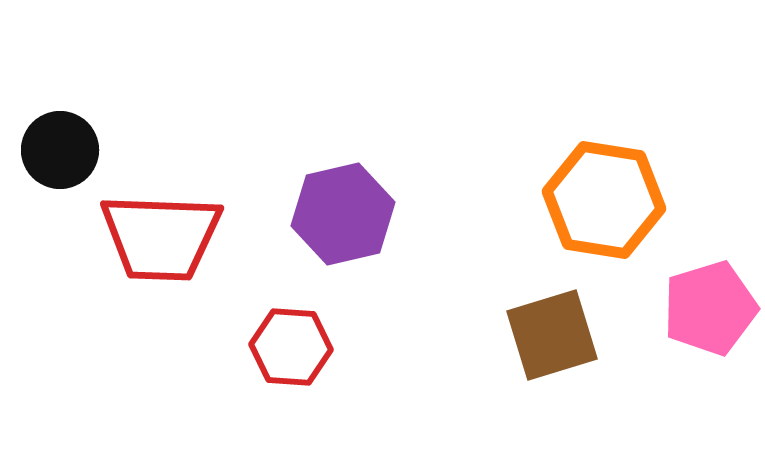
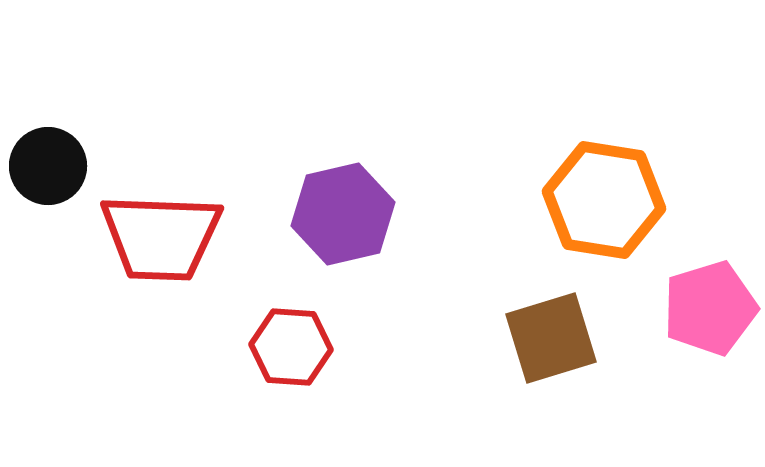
black circle: moved 12 px left, 16 px down
brown square: moved 1 px left, 3 px down
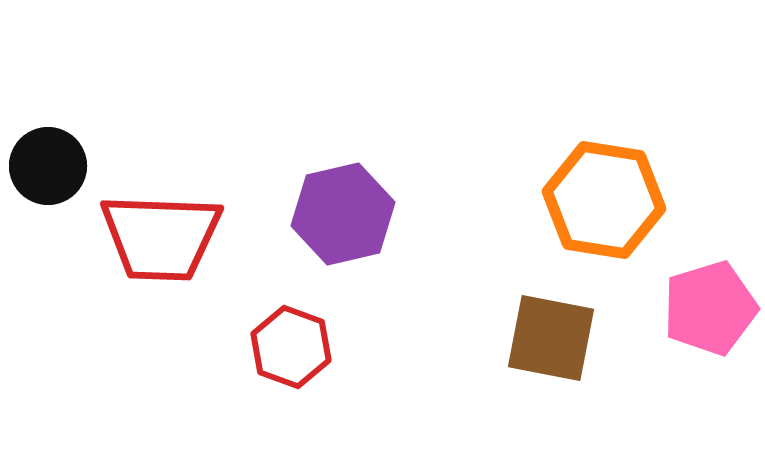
brown square: rotated 28 degrees clockwise
red hexagon: rotated 16 degrees clockwise
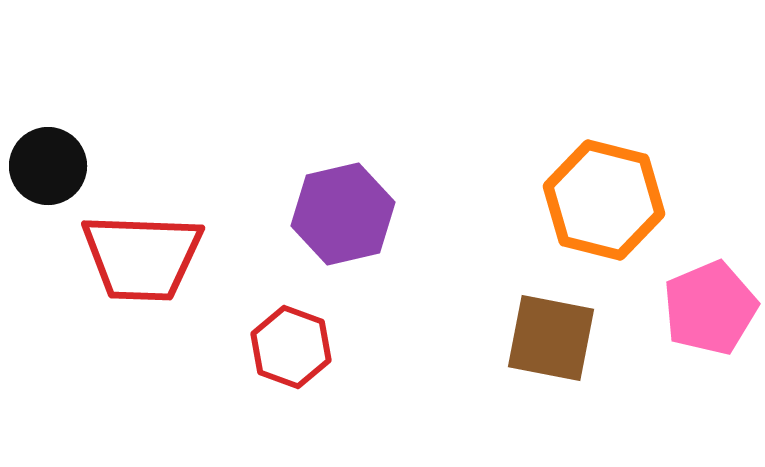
orange hexagon: rotated 5 degrees clockwise
red trapezoid: moved 19 px left, 20 px down
pink pentagon: rotated 6 degrees counterclockwise
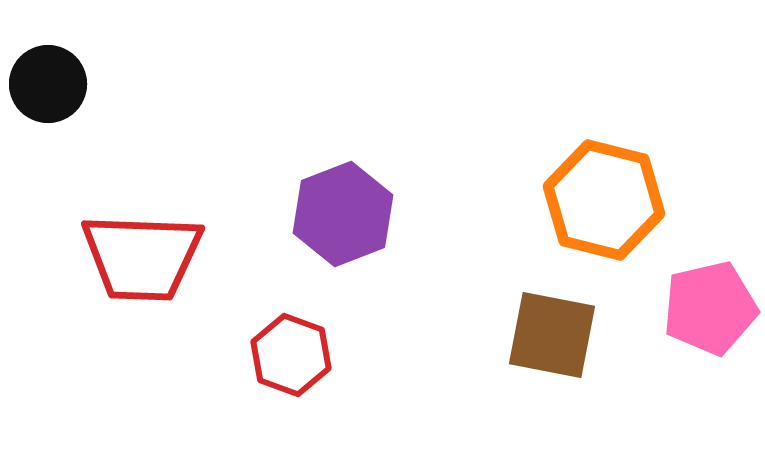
black circle: moved 82 px up
purple hexagon: rotated 8 degrees counterclockwise
pink pentagon: rotated 10 degrees clockwise
brown square: moved 1 px right, 3 px up
red hexagon: moved 8 px down
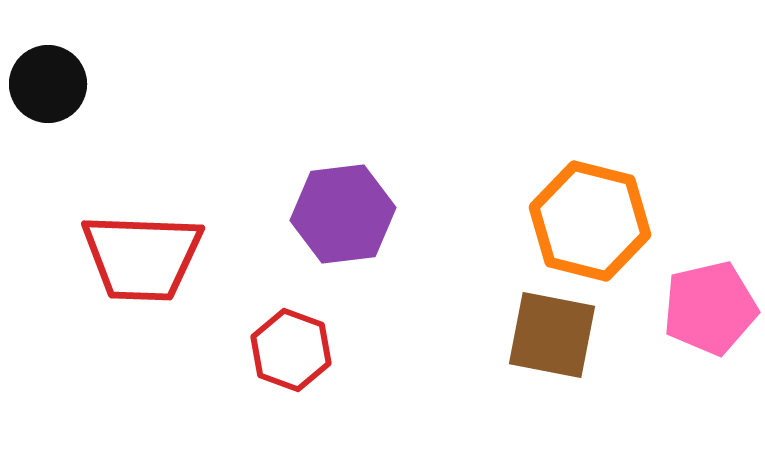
orange hexagon: moved 14 px left, 21 px down
purple hexagon: rotated 14 degrees clockwise
red hexagon: moved 5 px up
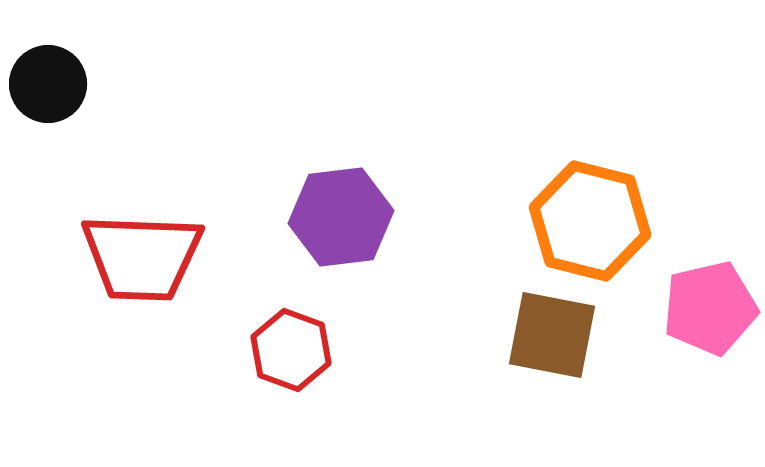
purple hexagon: moved 2 px left, 3 px down
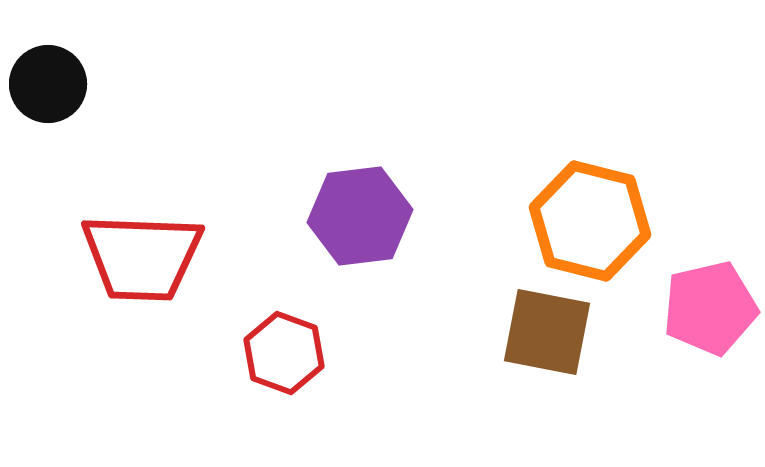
purple hexagon: moved 19 px right, 1 px up
brown square: moved 5 px left, 3 px up
red hexagon: moved 7 px left, 3 px down
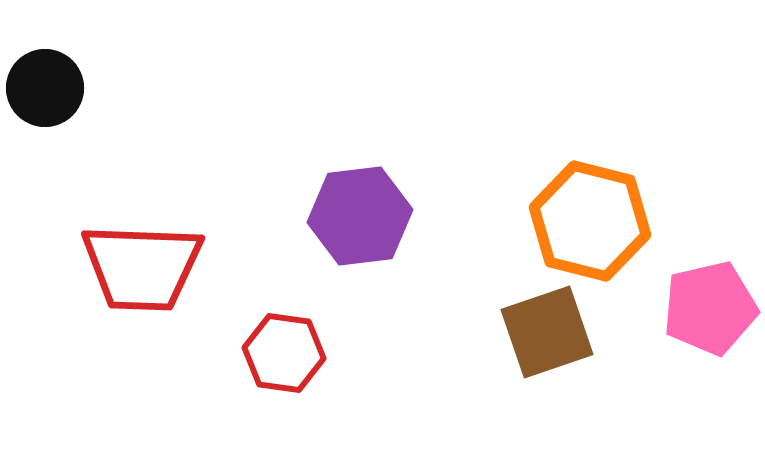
black circle: moved 3 px left, 4 px down
red trapezoid: moved 10 px down
brown square: rotated 30 degrees counterclockwise
red hexagon: rotated 12 degrees counterclockwise
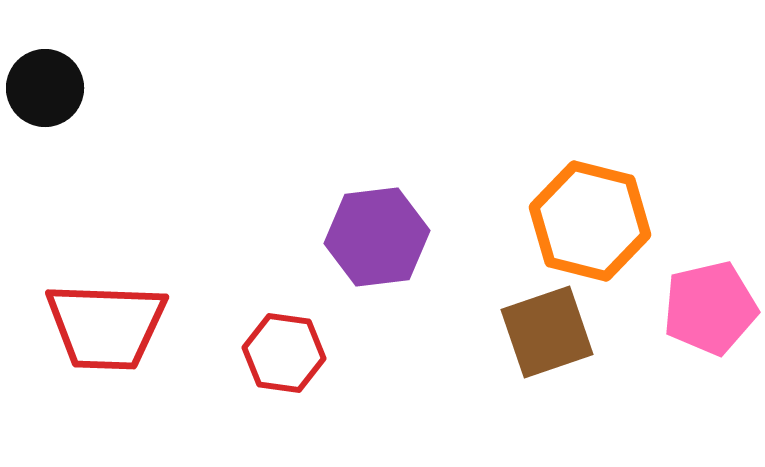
purple hexagon: moved 17 px right, 21 px down
red trapezoid: moved 36 px left, 59 px down
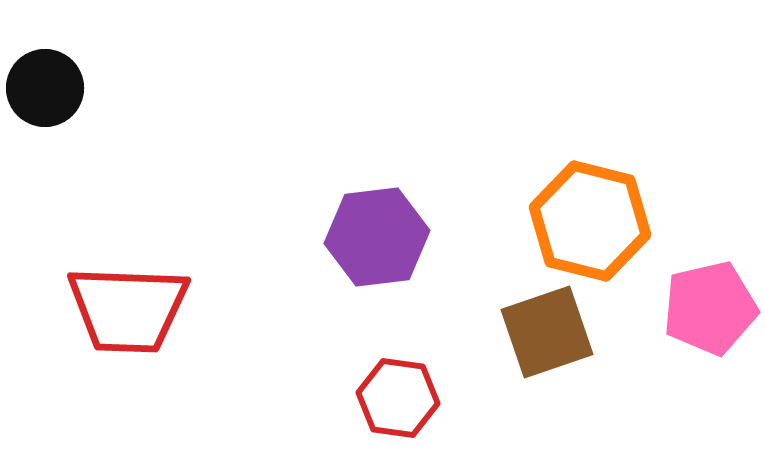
red trapezoid: moved 22 px right, 17 px up
red hexagon: moved 114 px right, 45 px down
